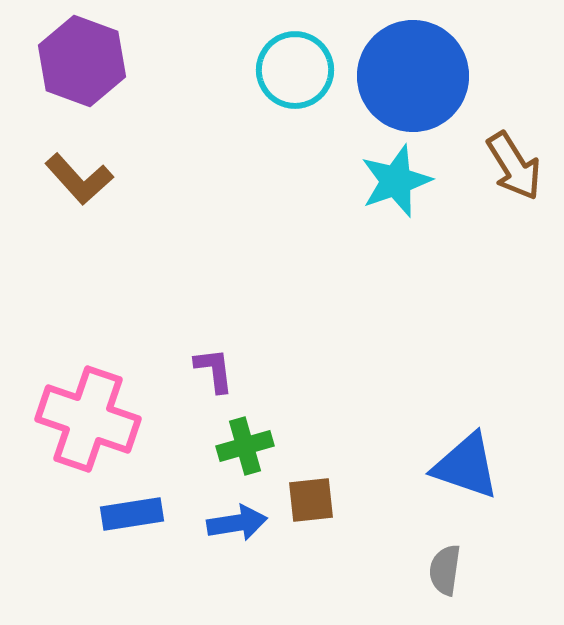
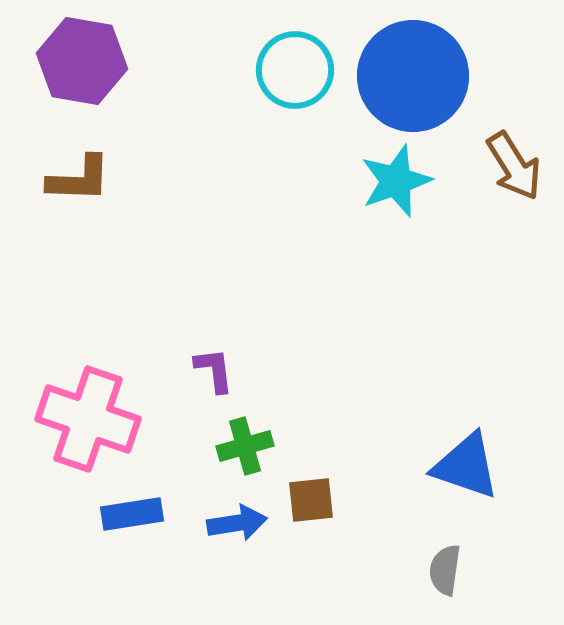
purple hexagon: rotated 10 degrees counterclockwise
brown L-shape: rotated 46 degrees counterclockwise
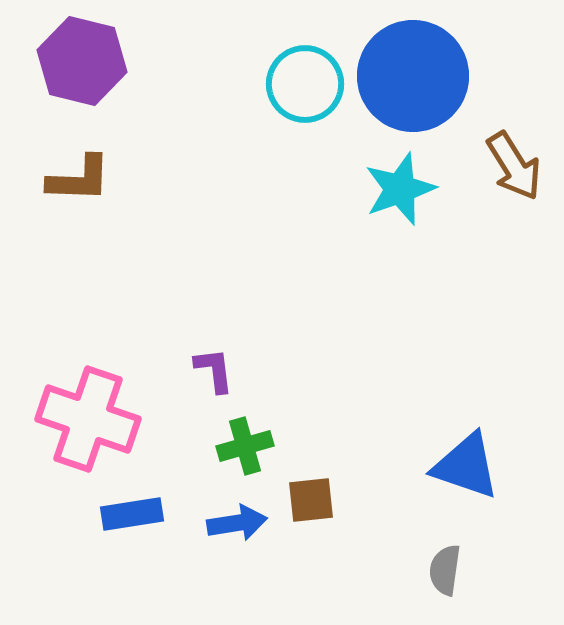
purple hexagon: rotated 4 degrees clockwise
cyan circle: moved 10 px right, 14 px down
cyan star: moved 4 px right, 8 px down
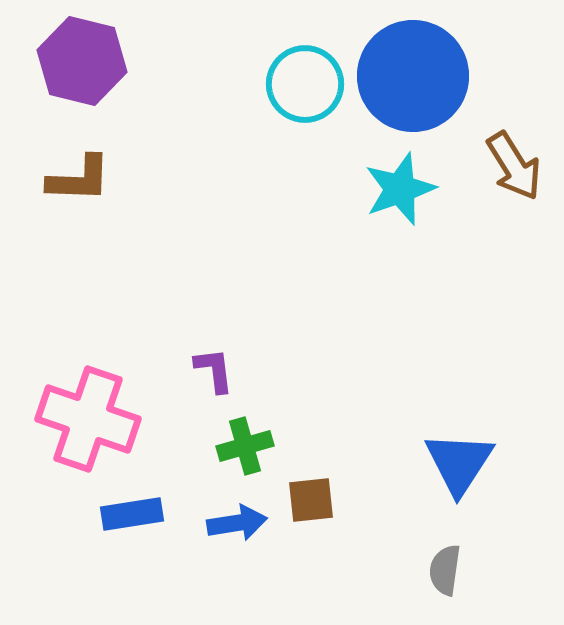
blue triangle: moved 7 px left, 3 px up; rotated 44 degrees clockwise
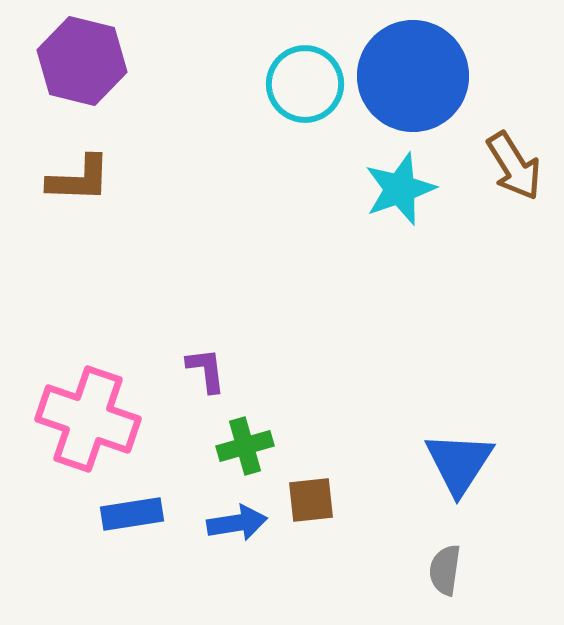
purple L-shape: moved 8 px left
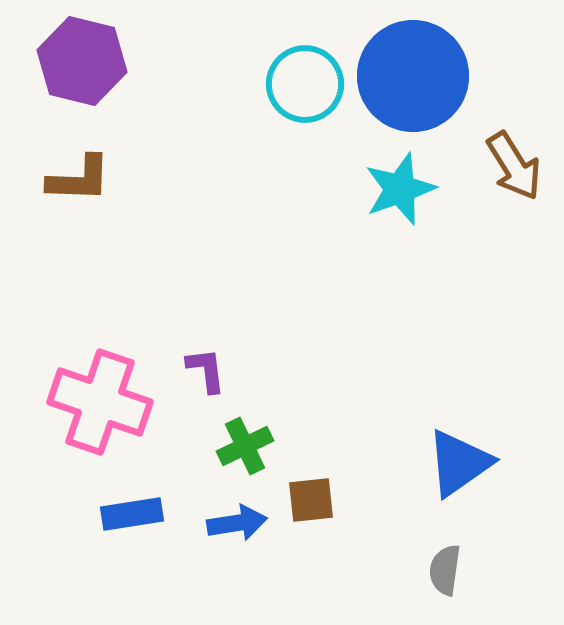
pink cross: moved 12 px right, 17 px up
green cross: rotated 10 degrees counterclockwise
blue triangle: rotated 22 degrees clockwise
